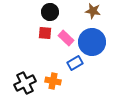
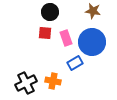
pink rectangle: rotated 28 degrees clockwise
black cross: moved 1 px right
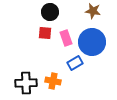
black cross: rotated 25 degrees clockwise
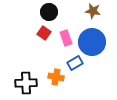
black circle: moved 1 px left
red square: moved 1 px left; rotated 32 degrees clockwise
orange cross: moved 3 px right, 4 px up
